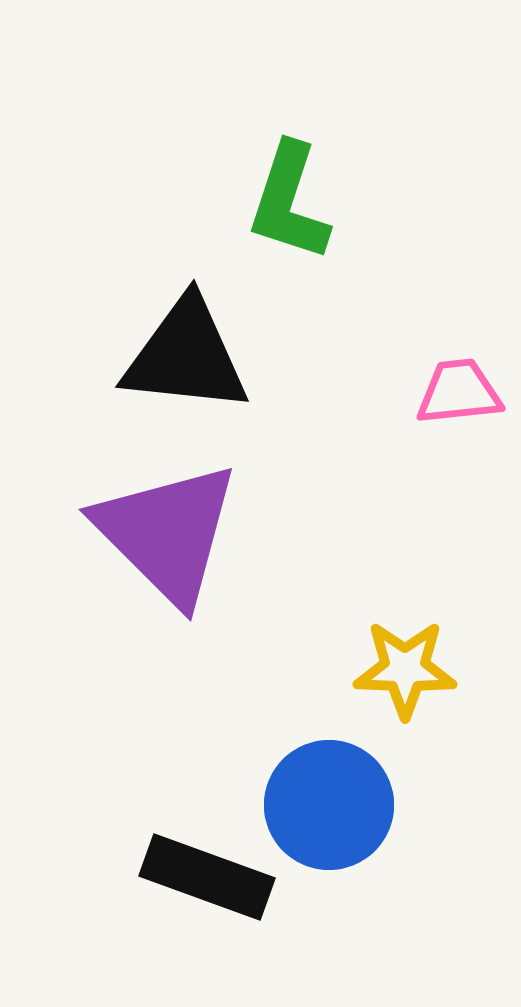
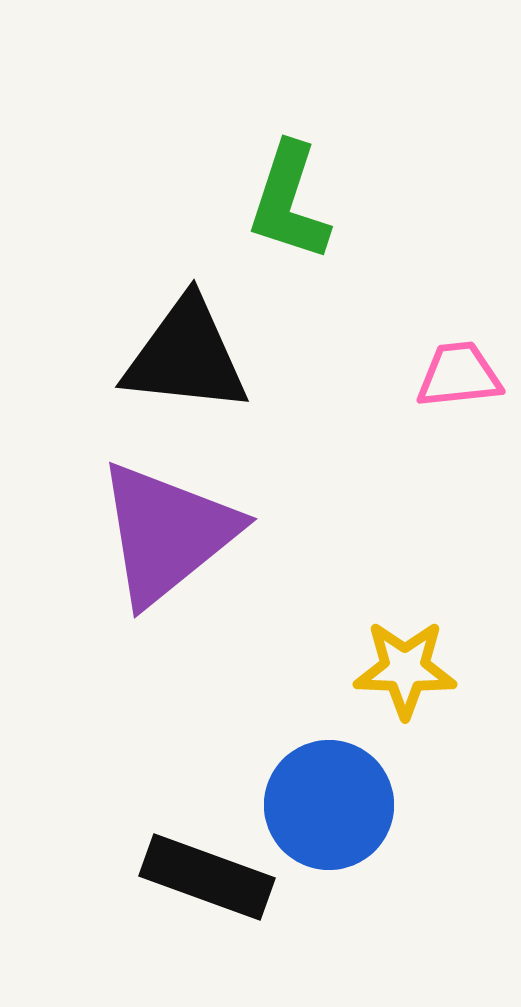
pink trapezoid: moved 17 px up
purple triangle: rotated 36 degrees clockwise
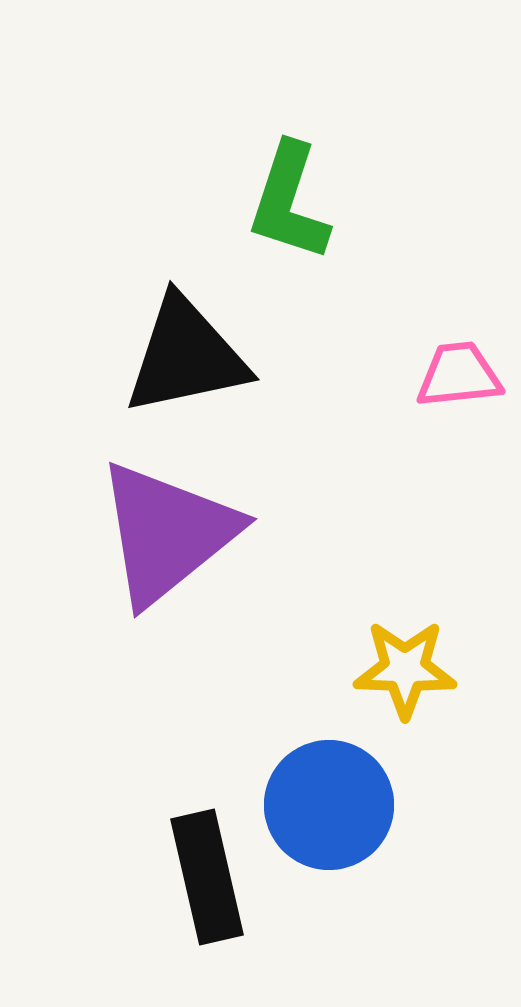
black triangle: rotated 18 degrees counterclockwise
black rectangle: rotated 57 degrees clockwise
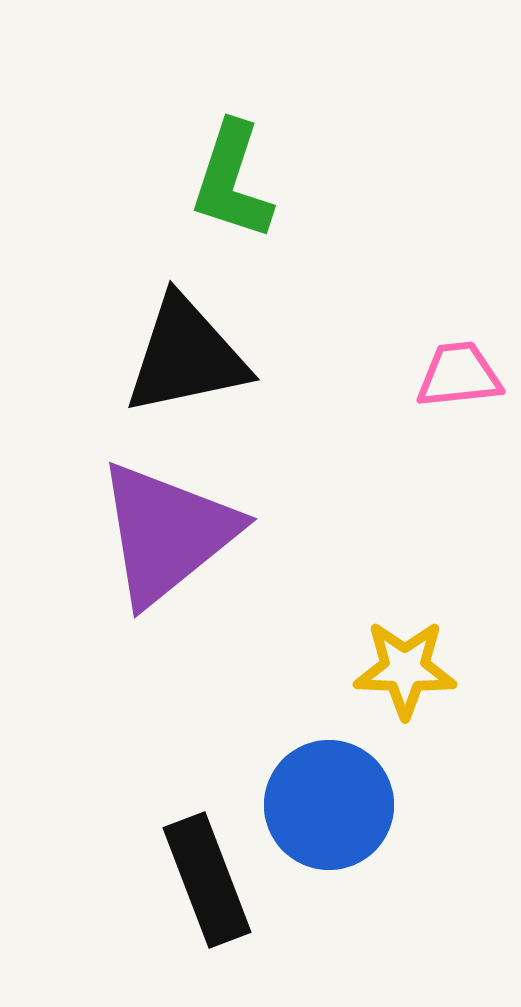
green L-shape: moved 57 px left, 21 px up
black rectangle: moved 3 px down; rotated 8 degrees counterclockwise
